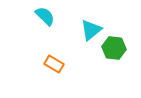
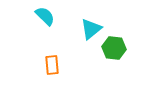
cyan triangle: moved 1 px up
orange rectangle: moved 2 px left, 1 px down; rotated 54 degrees clockwise
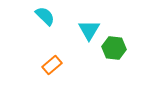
cyan triangle: moved 2 px left, 1 px down; rotated 20 degrees counterclockwise
orange rectangle: rotated 54 degrees clockwise
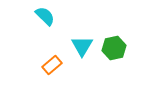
cyan triangle: moved 7 px left, 16 px down
green hexagon: rotated 20 degrees counterclockwise
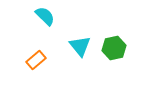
cyan triangle: moved 2 px left; rotated 10 degrees counterclockwise
orange rectangle: moved 16 px left, 5 px up
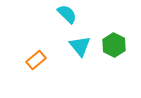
cyan semicircle: moved 22 px right, 2 px up
green hexagon: moved 3 px up; rotated 20 degrees counterclockwise
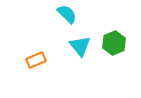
green hexagon: moved 2 px up; rotated 10 degrees clockwise
orange rectangle: rotated 18 degrees clockwise
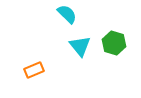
green hexagon: rotated 20 degrees counterclockwise
orange rectangle: moved 2 px left, 10 px down
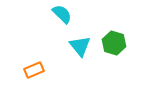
cyan semicircle: moved 5 px left
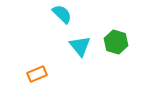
green hexagon: moved 2 px right, 1 px up
orange rectangle: moved 3 px right, 4 px down
